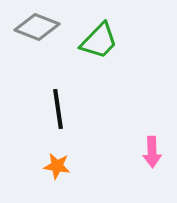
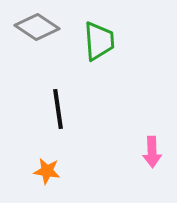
gray diamond: rotated 12 degrees clockwise
green trapezoid: rotated 48 degrees counterclockwise
orange star: moved 10 px left, 5 px down
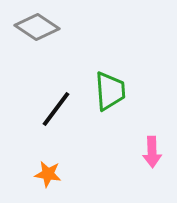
green trapezoid: moved 11 px right, 50 px down
black line: moved 2 px left; rotated 45 degrees clockwise
orange star: moved 1 px right, 3 px down
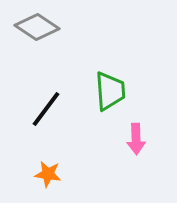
black line: moved 10 px left
pink arrow: moved 16 px left, 13 px up
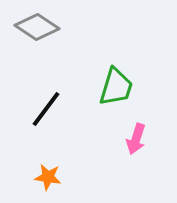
green trapezoid: moved 6 px right, 4 px up; rotated 21 degrees clockwise
pink arrow: rotated 20 degrees clockwise
orange star: moved 3 px down
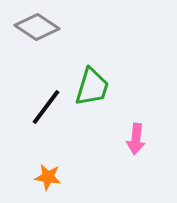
green trapezoid: moved 24 px left
black line: moved 2 px up
pink arrow: rotated 12 degrees counterclockwise
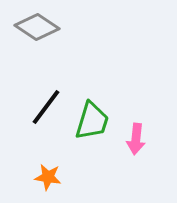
green trapezoid: moved 34 px down
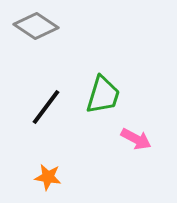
gray diamond: moved 1 px left, 1 px up
green trapezoid: moved 11 px right, 26 px up
pink arrow: rotated 68 degrees counterclockwise
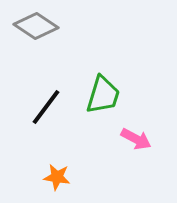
orange star: moved 9 px right
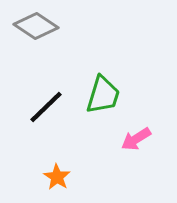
black line: rotated 9 degrees clockwise
pink arrow: rotated 120 degrees clockwise
orange star: rotated 24 degrees clockwise
